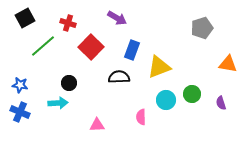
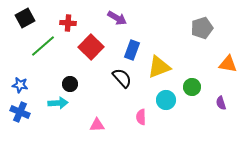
red cross: rotated 14 degrees counterclockwise
black semicircle: moved 3 px right, 1 px down; rotated 50 degrees clockwise
black circle: moved 1 px right, 1 px down
green circle: moved 7 px up
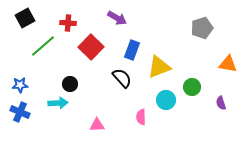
blue star: rotated 14 degrees counterclockwise
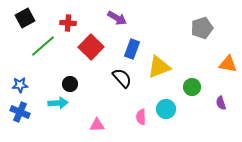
blue rectangle: moved 1 px up
cyan circle: moved 9 px down
